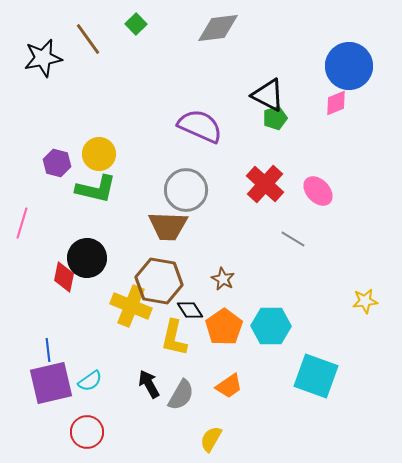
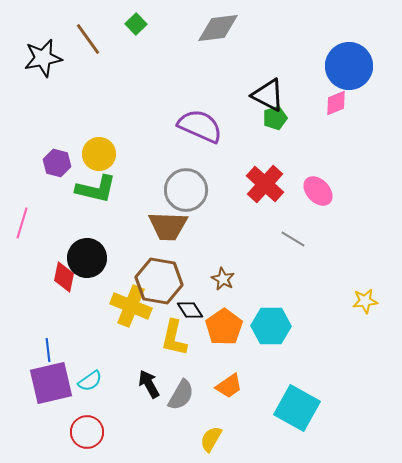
cyan square: moved 19 px left, 32 px down; rotated 9 degrees clockwise
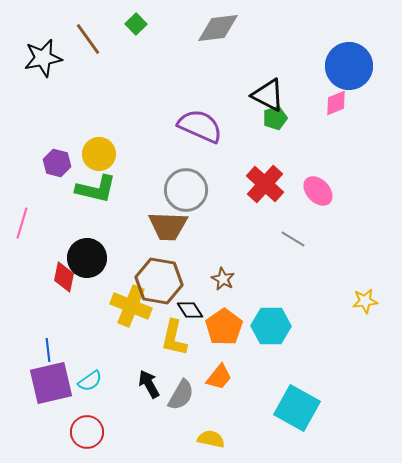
orange trapezoid: moved 10 px left, 9 px up; rotated 16 degrees counterclockwise
yellow semicircle: rotated 72 degrees clockwise
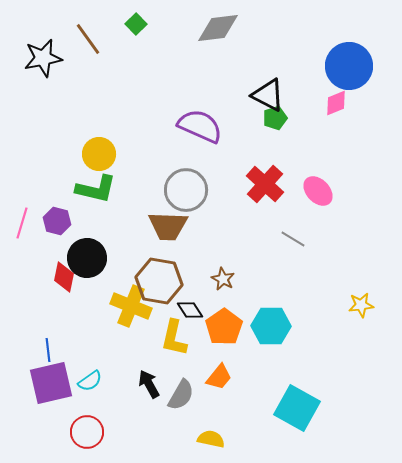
purple hexagon: moved 58 px down
yellow star: moved 4 px left, 4 px down
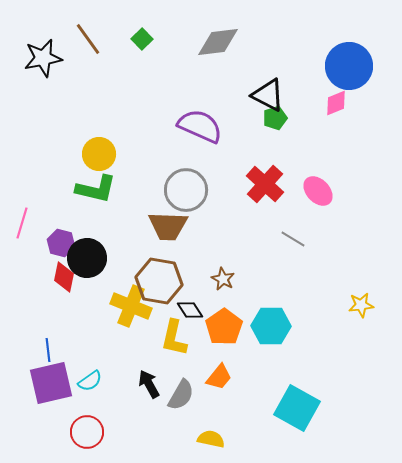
green square: moved 6 px right, 15 px down
gray diamond: moved 14 px down
purple hexagon: moved 4 px right, 22 px down
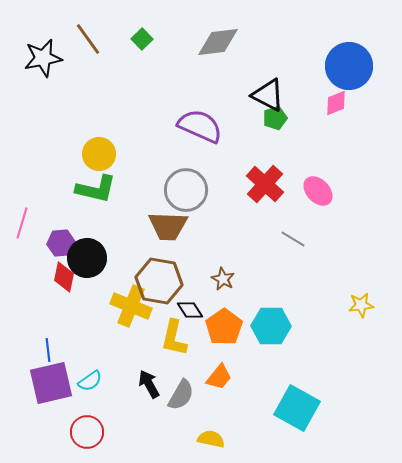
purple hexagon: rotated 20 degrees counterclockwise
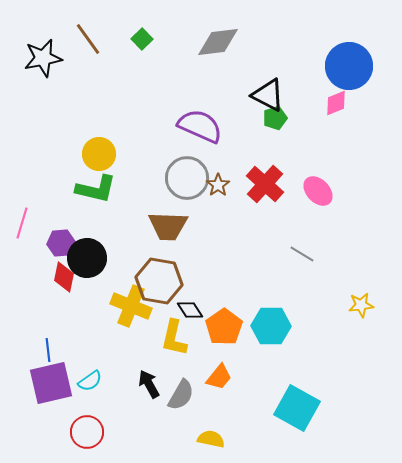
gray circle: moved 1 px right, 12 px up
gray line: moved 9 px right, 15 px down
brown star: moved 5 px left, 94 px up; rotated 10 degrees clockwise
